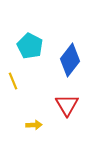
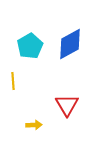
cyan pentagon: rotated 15 degrees clockwise
blue diamond: moved 16 px up; rotated 24 degrees clockwise
yellow line: rotated 18 degrees clockwise
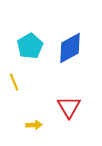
blue diamond: moved 4 px down
yellow line: moved 1 px right, 1 px down; rotated 18 degrees counterclockwise
red triangle: moved 2 px right, 2 px down
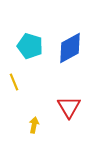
cyan pentagon: rotated 25 degrees counterclockwise
yellow arrow: rotated 77 degrees counterclockwise
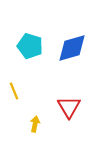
blue diamond: moved 2 px right; rotated 12 degrees clockwise
yellow line: moved 9 px down
yellow arrow: moved 1 px right, 1 px up
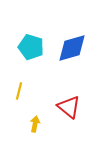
cyan pentagon: moved 1 px right, 1 px down
yellow line: moved 5 px right; rotated 36 degrees clockwise
red triangle: rotated 20 degrees counterclockwise
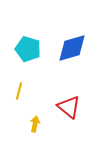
cyan pentagon: moved 3 px left, 2 px down
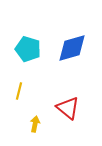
red triangle: moved 1 px left, 1 px down
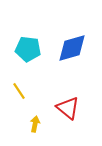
cyan pentagon: rotated 10 degrees counterclockwise
yellow line: rotated 48 degrees counterclockwise
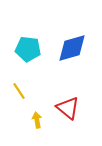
yellow arrow: moved 2 px right, 4 px up; rotated 21 degrees counterclockwise
